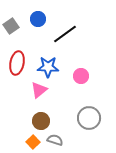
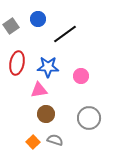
pink triangle: rotated 30 degrees clockwise
brown circle: moved 5 px right, 7 px up
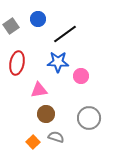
blue star: moved 10 px right, 5 px up
gray semicircle: moved 1 px right, 3 px up
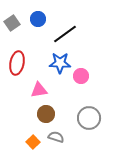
gray square: moved 1 px right, 3 px up
blue star: moved 2 px right, 1 px down
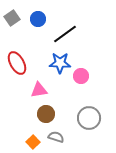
gray square: moved 5 px up
red ellipse: rotated 40 degrees counterclockwise
